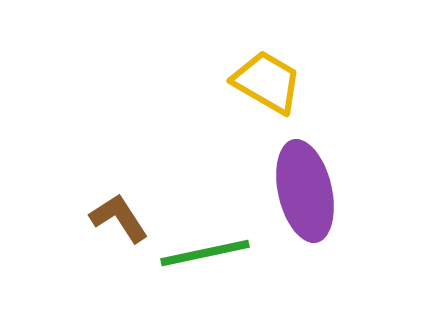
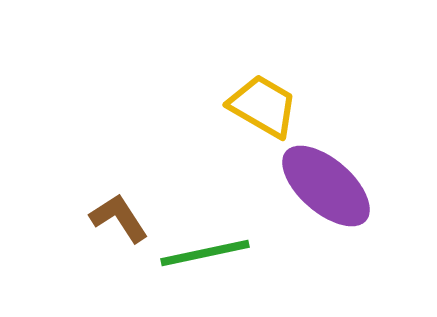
yellow trapezoid: moved 4 px left, 24 px down
purple ellipse: moved 21 px right, 5 px up; rotated 36 degrees counterclockwise
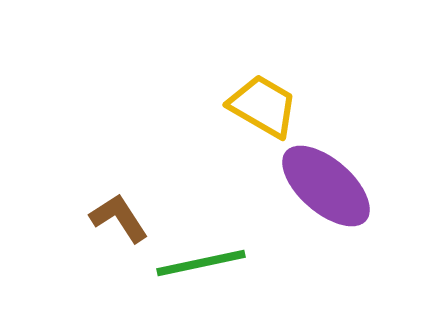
green line: moved 4 px left, 10 px down
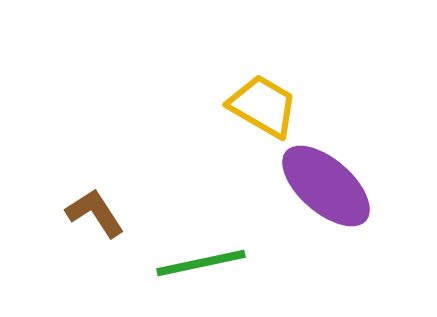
brown L-shape: moved 24 px left, 5 px up
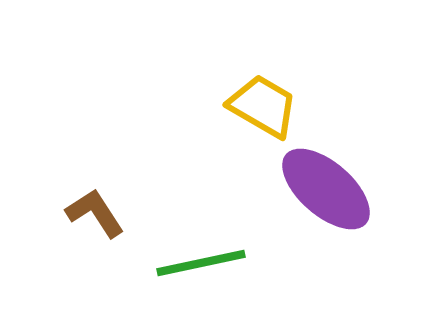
purple ellipse: moved 3 px down
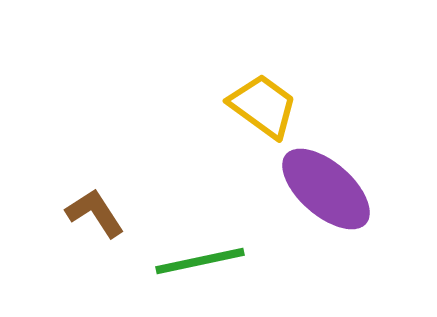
yellow trapezoid: rotated 6 degrees clockwise
green line: moved 1 px left, 2 px up
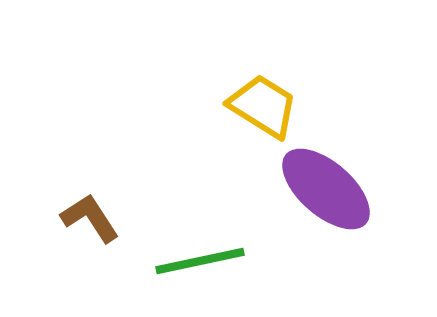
yellow trapezoid: rotated 4 degrees counterclockwise
brown L-shape: moved 5 px left, 5 px down
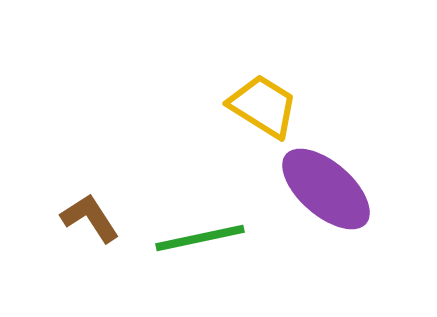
green line: moved 23 px up
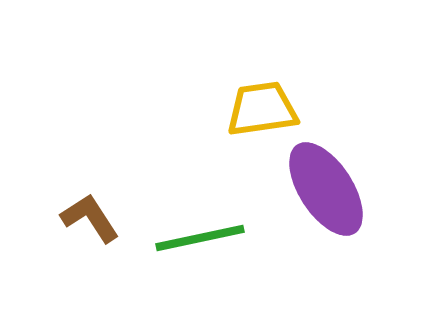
yellow trapezoid: moved 1 px left, 3 px down; rotated 40 degrees counterclockwise
purple ellipse: rotated 16 degrees clockwise
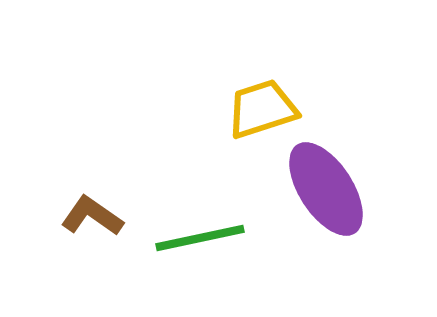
yellow trapezoid: rotated 10 degrees counterclockwise
brown L-shape: moved 2 px right, 2 px up; rotated 22 degrees counterclockwise
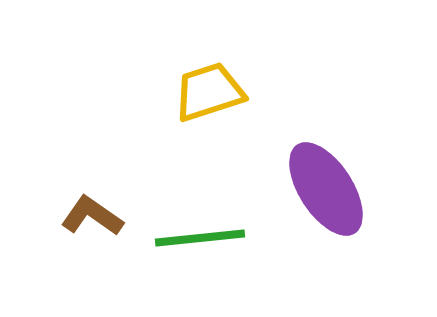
yellow trapezoid: moved 53 px left, 17 px up
green line: rotated 6 degrees clockwise
